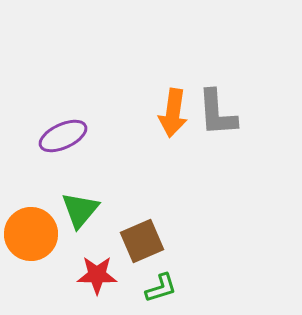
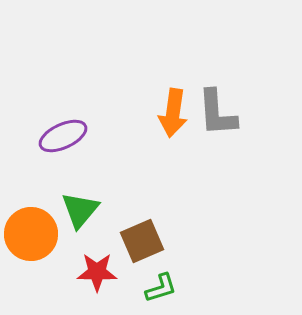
red star: moved 3 px up
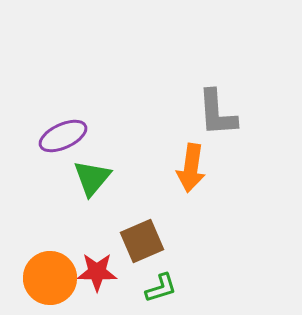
orange arrow: moved 18 px right, 55 px down
green triangle: moved 12 px right, 32 px up
orange circle: moved 19 px right, 44 px down
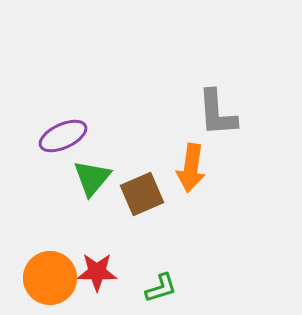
brown square: moved 47 px up
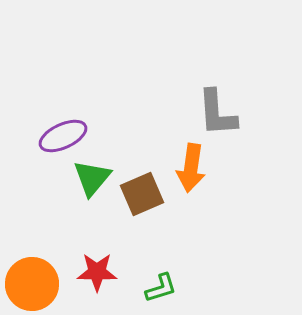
orange circle: moved 18 px left, 6 px down
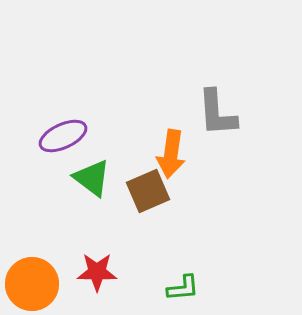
orange arrow: moved 20 px left, 14 px up
green triangle: rotated 33 degrees counterclockwise
brown square: moved 6 px right, 3 px up
green L-shape: moved 22 px right; rotated 12 degrees clockwise
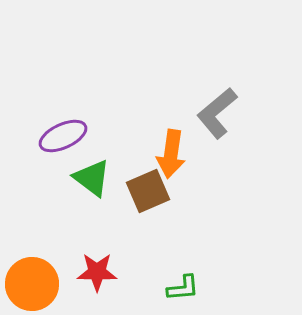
gray L-shape: rotated 54 degrees clockwise
